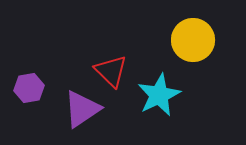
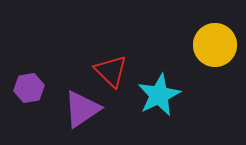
yellow circle: moved 22 px right, 5 px down
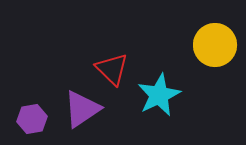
red triangle: moved 1 px right, 2 px up
purple hexagon: moved 3 px right, 31 px down
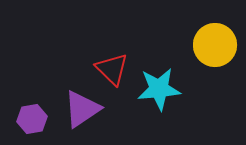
cyan star: moved 6 px up; rotated 21 degrees clockwise
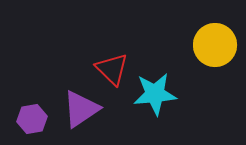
cyan star: moved 4 px left, 5 px down
purple triangle: moved 1 px left
